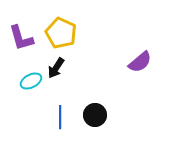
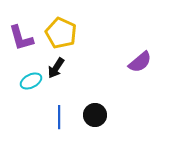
blue line: moved 1 px left
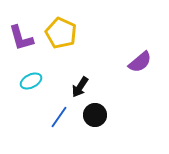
black arrow: moved 24 px right, 19 px down
blue line: rotated 35 degrees clockwise
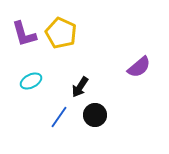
purple L-shape: moved 3 px right, 4 px up
purple semicircle: moved 1 px left, 5 px down
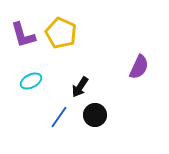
purple L-shape: moved 1 px left, 1 px down
purple semicircle: rotated 25 degrees counterclockwise
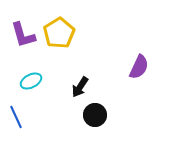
yellow pentagon: moved 2 px left; rotated 16 degrees clockwise
blue line: moved 43 px left; rotated 60 degrees counterclockwise
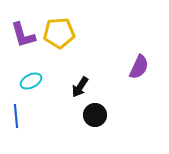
yellow pentagon: rotated 28 degrees clockwise
blue line: moved 1 px up; rotated 20 degrees clockwise
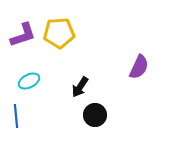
purple L-shape: rotated 92 degrees counterclockwise
cyan ellipse: moved 2 px left
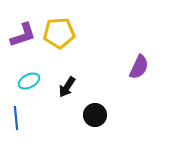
black arrow: moved 13 px left
blue line: moved 2 px down
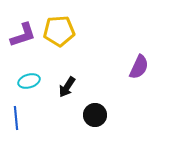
yellow pentagon: moved 2 px up
cyan ellipse: rotated 10 degrees clockwise
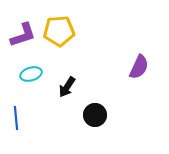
cyan ellipse: moved 2 px right, 7 px up
